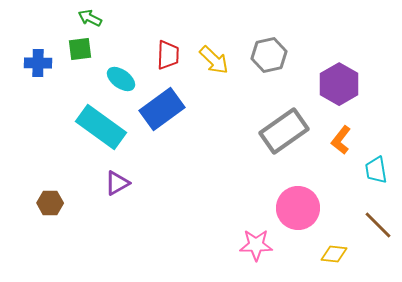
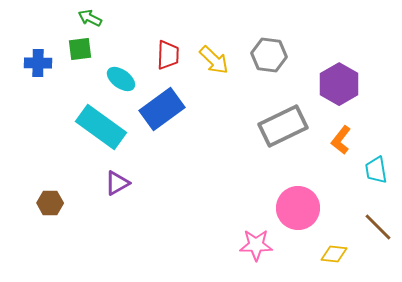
gray hexagon: rotated 20 degrees clockwise
gray rectangle: moved 1 px left, 5 px up; rotated 9 degrees clockwise
brown line: moved 2 px down
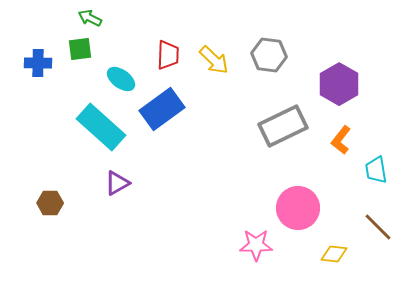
cyan rectangle: rotated 6 degrees clockwise
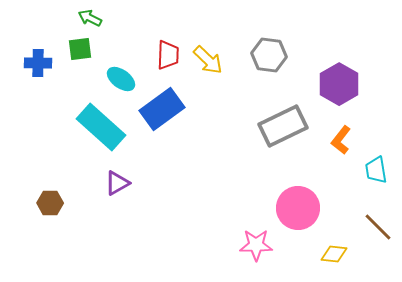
yellow arrow: moved 6 px left
